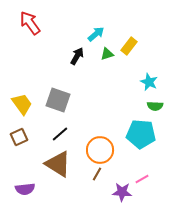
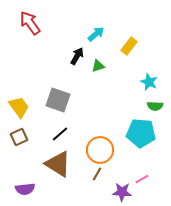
green triangle: moved 9 px left, 12 px down
yellow trapezoid: moved 3 px left, 3 px down
cyan pentagon: moved 1 px up
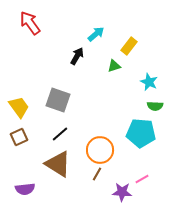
green triangle: moved 16 px right
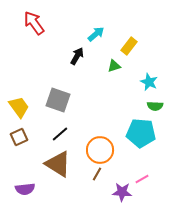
red arrow: moved 4 px right
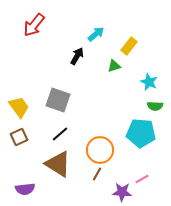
red arrow: moved 2 px down; rotated 105 degrees counterclockwise
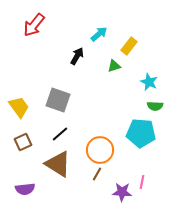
cyan arrow: moved 3 px right
brown square: moved 4 px right, 5 px down
pink line: moved 3 px down; rotated 48 degrees counterclockwise
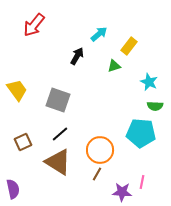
yellow trapezoid: moved 2 px left, 17 px up
brown triangle: moved 2 px up
purple semicircle: moved 12 px left; rotated 96 degrees counterclockwise
